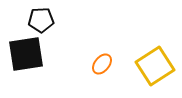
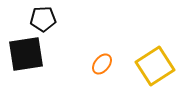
black pentagon: moved 2 px right, 1 px up
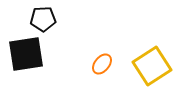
yellow square: moved 3 px left
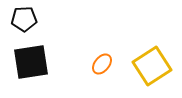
black pentagon: moved 19 px left
black square: moved 5 px right, 8 px down
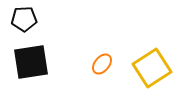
yellow square: moved 2 px down
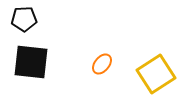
black square: rotated 15 degrees clockwise
yellow square: moved 4 px right, 6 px down
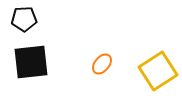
black square: rotated 12 degrees counterclockwise
yellow square: moved 2 px right, 3 px up
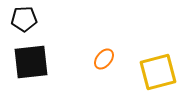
orange ellipse: moved 2 px right, 5 px up
yellow square: moved 1 px down; rotated 18 degrees clockwise
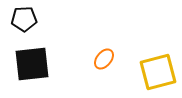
black square: moved 1 px right, 2 px down
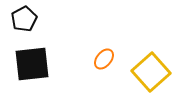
black pentagon: rotated 25 degrees counterclockwise
yellow square: moved 7 px left; rotated 27 degrees counterclockwise
